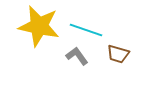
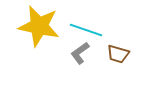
gray L-shape: moved 3 px right, 3 px up; rotated 90 degrees counterclockwise
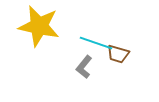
cyan line: moved 10 px right, 13 px down
gray L-shape: moved 4 px right, 14 px down; rotated 15 degrees counterclockwise
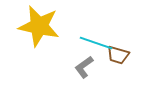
brown trapezoid: moved 1 px down
gray L-shape: rotated 15 degrees clockwise
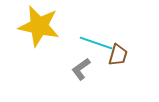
brown trapezoid: rotated 90 degrees counterclockwise
gray L-shape: moved 3 px left, 2 px down
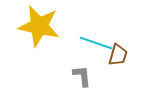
gray L-shape: moved 1 px right, 7 px down; rotated 120 degrees clockwise
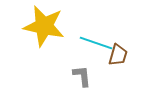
yellow star: moved 5 px right
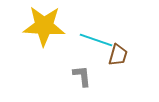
yellow star: rotated 9 degrees counterclockwise
cyan line: moved 3 px up
